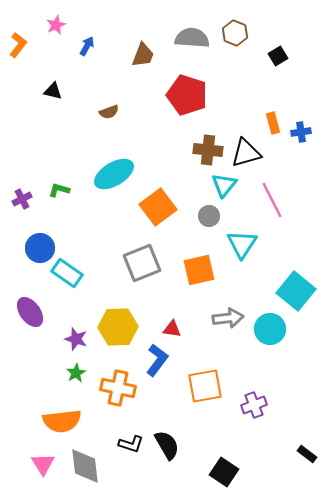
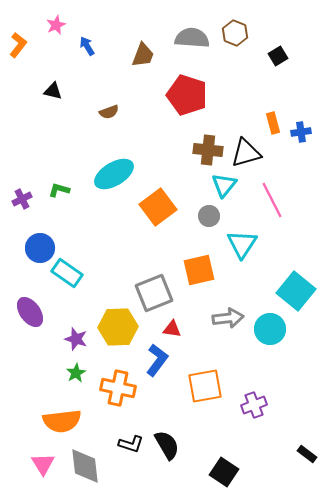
blue arrow at (87, 46): rotated 60 degrees counterclockwise
gray square at (142, 263): moved 12 px right, 30 px down
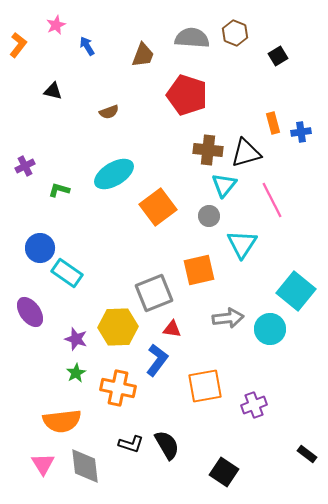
purple cross at (22, 199): moved 3 px right, 33 px up
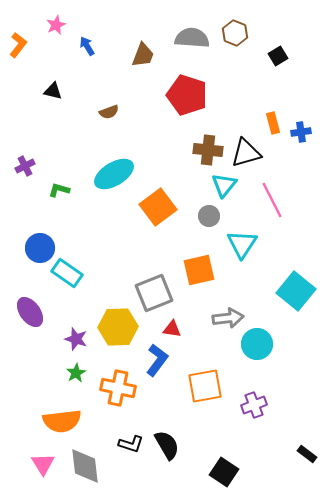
cyan circle at (270, 329): moved 13 px left, 15 px down
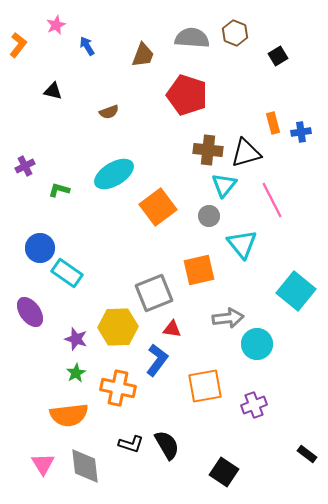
cyan triangle at (242, 244): rotated 12 degrees counterclockwise
orange semicircle at (62, 421): moved 7 px right, 6 px up
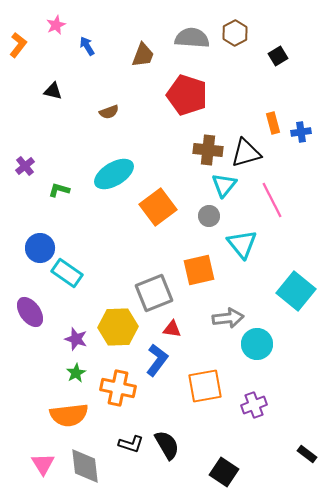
brown hexagon at (235, 33): rotated 10 degrees clockwise
purple cross at (25, 166): rotated 12 degrees counterclockwise
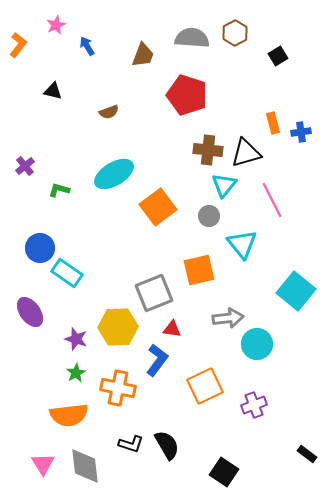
orange square at (205, 386): rotated 15 degrees counterclockwise
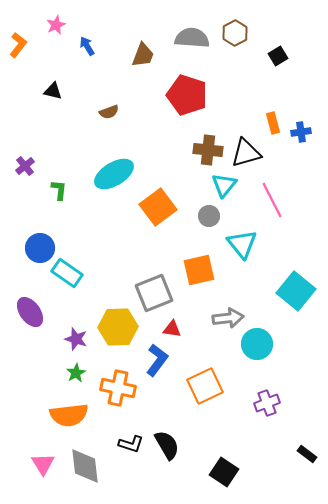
green L-shape at (59, 190): rotated 80 degrees clockwise
purple cross at (254, 405): moved 13 px right, 2 px up
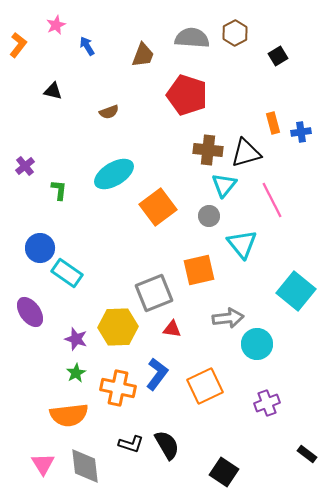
blue L-shape at (157, 360): moved 14 px down
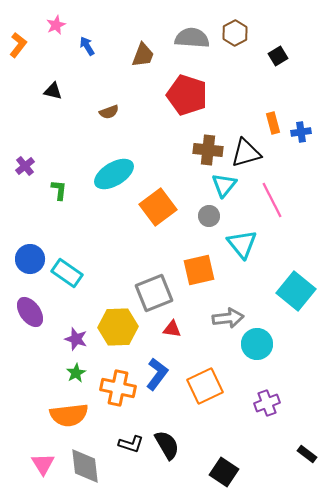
blue circle at (40, 248): moved 10 px left, 11 px down
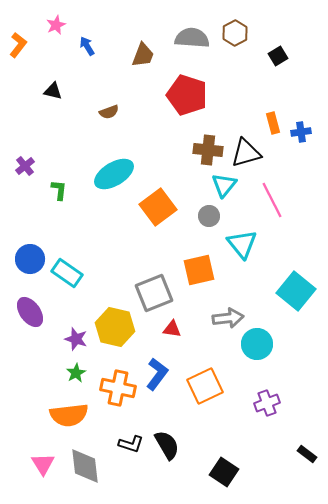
yellow hexagon at (118, 327): moved 3 px left; rotated 15 degrees clockwise
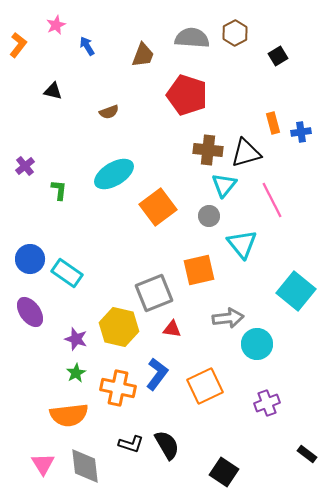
yellow hexagon at (115, 327): moved 4 px right
